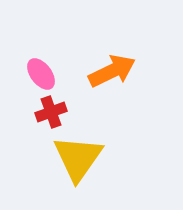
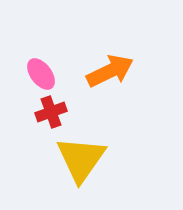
orange arrow: moved 2 px left
yellow triangle: moved 3 px right, 1 px down
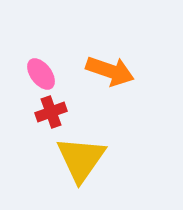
orange arrow: rotated 45 degrees clockwise
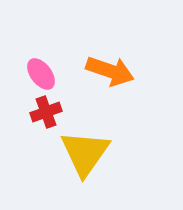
red cross: moved 5 px left
yellow triangle: moved 4 px right, 6 px up
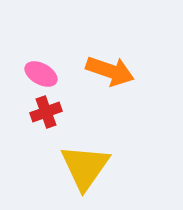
pink ellipse: rotated 24 degrees counterclockwise
yellow triangle: moved 14 px down
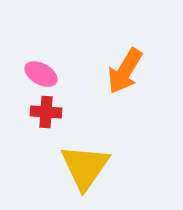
orange arrow: moved 15 px right; rotated 102 degrees clockwise
red cross: rotated 24 degrees clockwise
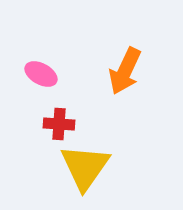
orange arrow: rotated 6 degrees counterclockwise
red cross: moved 13 px right, 12 px down
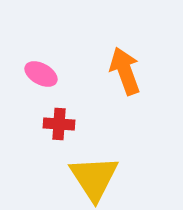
orange arrow: rotated 135 degrees clockwise
yellow triangle: moved 9 px right, 11 px down; rotated 8 degrees counterclockwise
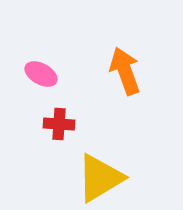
yellow triangle: moved 6 px right; rotated 32 degrees clockwise
